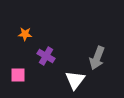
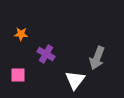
orange star: moved 4 px left
purple cross: moved 2 px up
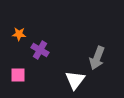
orange star: moved 2 px left
purple cross: moved 6 px left, 4 px up
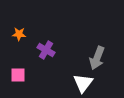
purple cross: moved 6 px right
white triangle: moved 8 px right, 3 px down
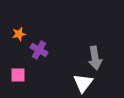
orange star: rotated 16 degrees counterclockwise
purple cross: moved 7 px left
gray arrow: moved 2 px left; rotated 30 degrees counterclockwise
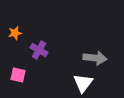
orange star: moved 4 px left, 1 px up
gray arrow: rotated 75 degrees counterclockwise
pink square: rotated 14 degrees clockwise
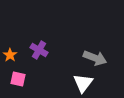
orange star: moved 5 px left, 22 px down; rotated 24 degrees counterclockwise
gray arrow: rotated 15 degrees clockwise
pink square: moved 4 px down
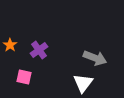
purple cross: rotated 24 degrees clockwise
orange star: moved 10 px up
pink square: moved 6 px right, 2 px up
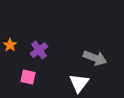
pink square: moved 4 px right
white triangle: moved 4 px left
